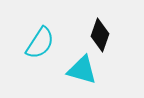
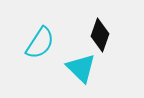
cyan triangle: moved 1 px left, 2 px up; rotated 28 degrees clockwise
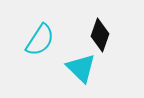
cyan semicircle: moved 3 px up
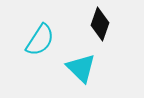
black diamond: moved 11 px up
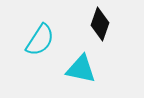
cyan triangle: moved 1 px down; rotated 32 degrees counterclockwise
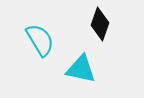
cyan semicircle: rotated 64 degrees counterclockwise
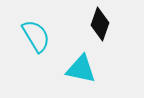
cyan semicircle: moved 4 px left, 4 px up
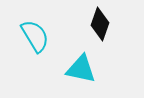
cyan semicircle: moved 1 px left
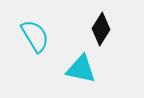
black diamond: moved 1 px right, 5 px down; rotated 12 degrees clockwise
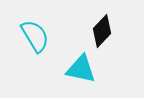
black diamond: moved 1 px right, 2 px down; rotated 12 degrees clockwise
